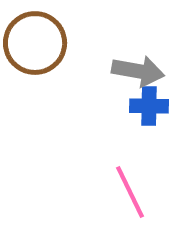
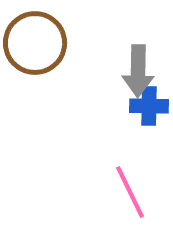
gray arrow: rotated 81 degrees clockwise
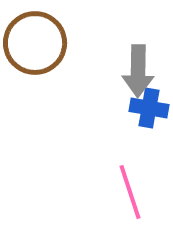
blue cross: moved 2 px down; rotated 9 degrees clockwise
pink line: rotated 8 degrees clockwise
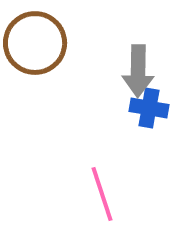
pink line: moved 28 px left, 2 px down
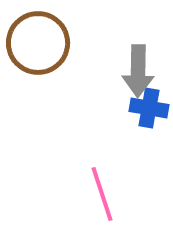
brown circle: moved 3 px right
